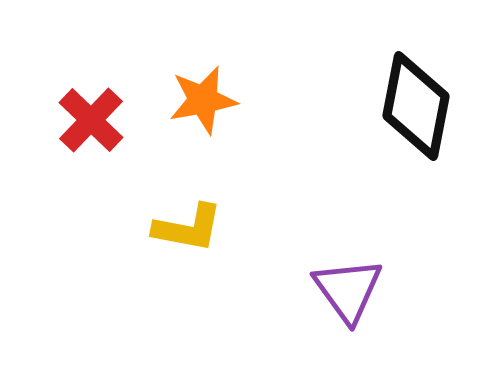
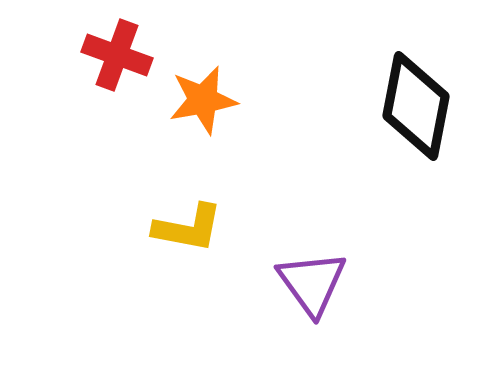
red cross: moved 26 px right, 65 px up; rotated 24 degrees counterclockwise
purple triangle: moved 36 px left, 7 px up
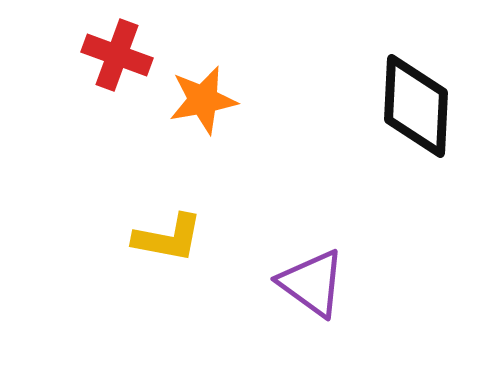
black diamond: rotated 8 degrees counterclockwise
yellow L-shape: moved 20 px left, 10 px down
purple triangle: rotated 18 degrees counterclockwise
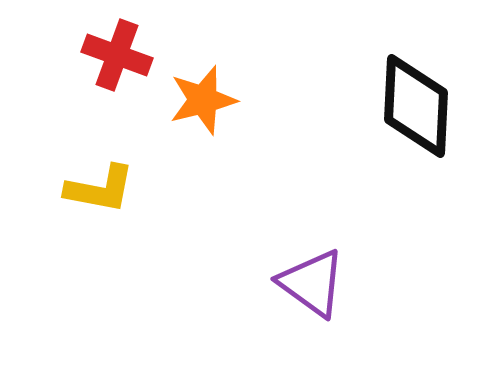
orange star: rotated 4 degrees counterclockwise
yellow L-shape: moved 68 px left, 49 px up
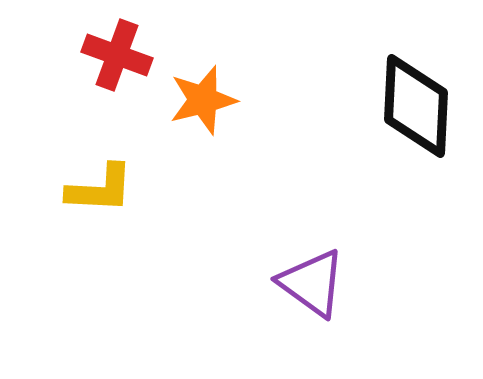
yellow L-shape: rotated 8 degrees counterclockwise
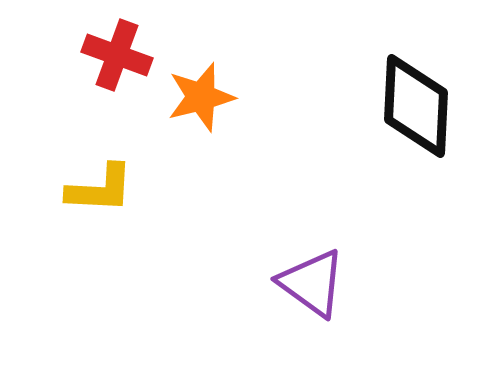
orange star: moved 2 px left, 3 px up
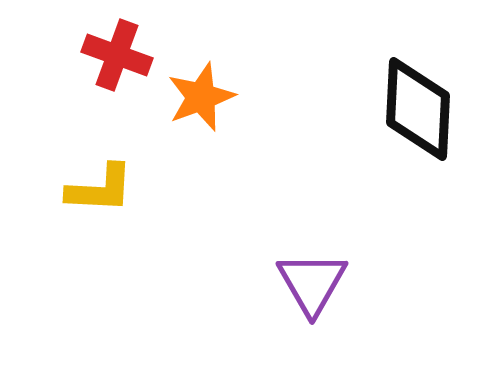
orange star: rotated 6 degrees counterclockwise
black diamond: moved 2 px right, 3 px down
purple triangle: rotated 24 degrees clockwise
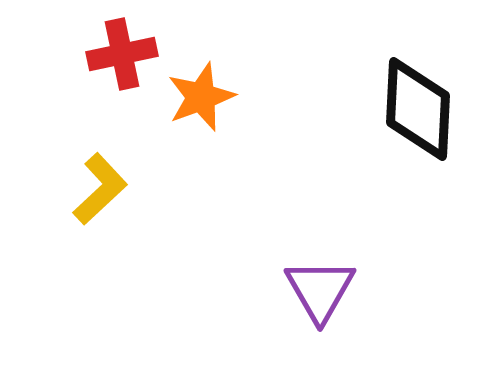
red cross: moved 5 px right, 1 px up; rotated 32 degrees counterclockwise
yellow L-shape: rotated 46 degrees counterclockwise
purple triangle: moved 8 px right, 7 px down
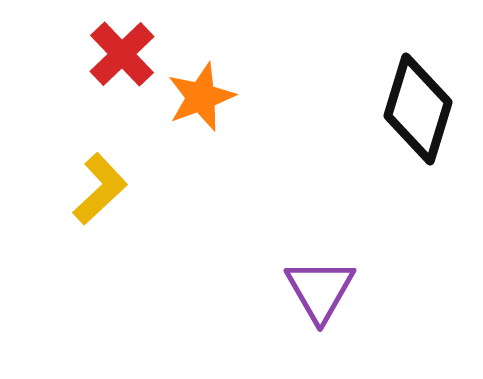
red cross: rotated 32 degrees counterclockwise
black diamond: rotated 14 degrees clockwise
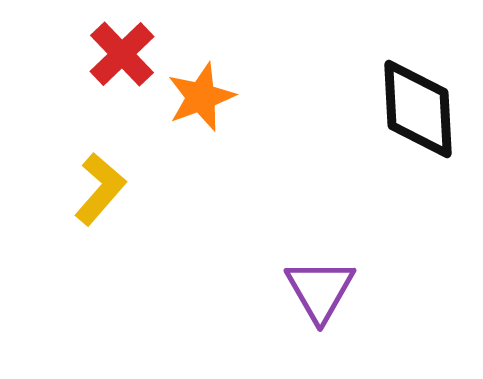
black diamond: rotated 20 degrees counterclockwise
yellow L-shape: rotated 6 degrees counterclockwise
